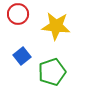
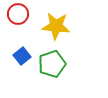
green pentagon: moved 8 px up
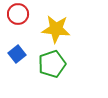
yellow star: moved 3 px down
blue square: moved 5 px left, 2 px up
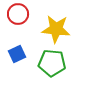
blue square: rotated 12 degrees clockwise
green pentagon: moved 1 px up; rotated 24 degrees clockwise
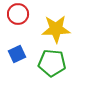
yellow star: rotated 8 degrees counterclockwise
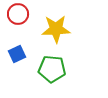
green pentagon: moved 6 px down
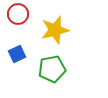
yellow star: moved 1 px left, 1 px down; rotated 12 degrees counterclockwise
green pentagon: rotated 16 degrees counterclockwise
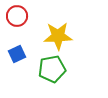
red circle: moved 1 px left, 2 px down
yellow star: moved 3 px right, 6 px down; rotated 12 degrees clockwise
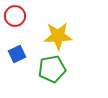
red circle: moved 2 px left
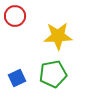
blue square: moved 24 px down
green pentagon: moved 1 px right, 5 px down
